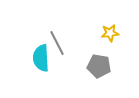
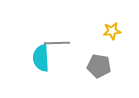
yellow star: moved 2 px right, 2 px up
gray line: rotated 65 degrees counterclockwise
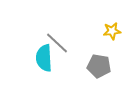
gray line: rotated 45 degrees clockwise
cyan semicircle: moved 3 px right
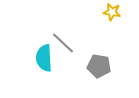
yellow star: moved 19 px up; rotated 18 degrees clockwise
gray line: moved 6 px right
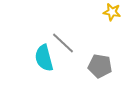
cyan semicircle: rotated 12 degrees counterclockwise
gray pentagon: moved 1 px right
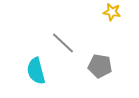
cyan semicircle: moved 8 px left, 13 px down
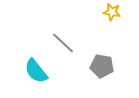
gray pentagon: moved 2 px right
cyan semicircle: rotated 24 degrees counterclockwise
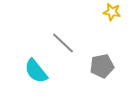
gray pentagon: rotated 20 degrees counterclockwise
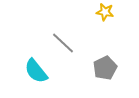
yellow star: moved 7 px left
gray pentagon: moved 3 px right, 2 px down; rotated 15 degrees counterclockwise
